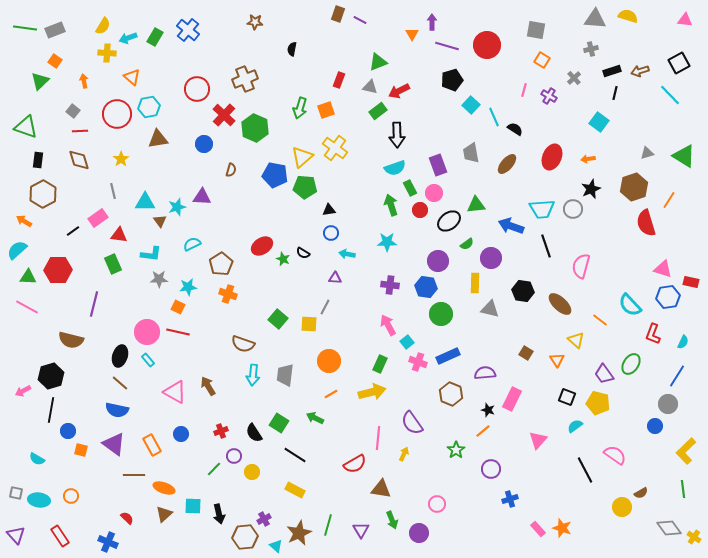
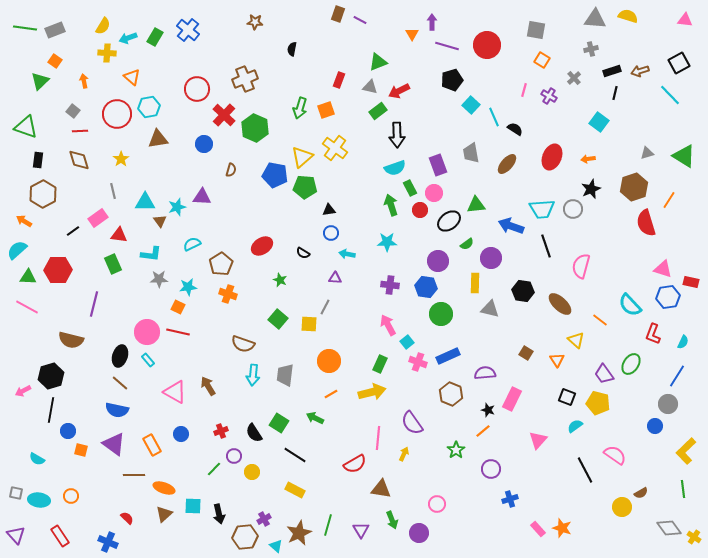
green star at (283, 259): moved 3 px left, 21 px down
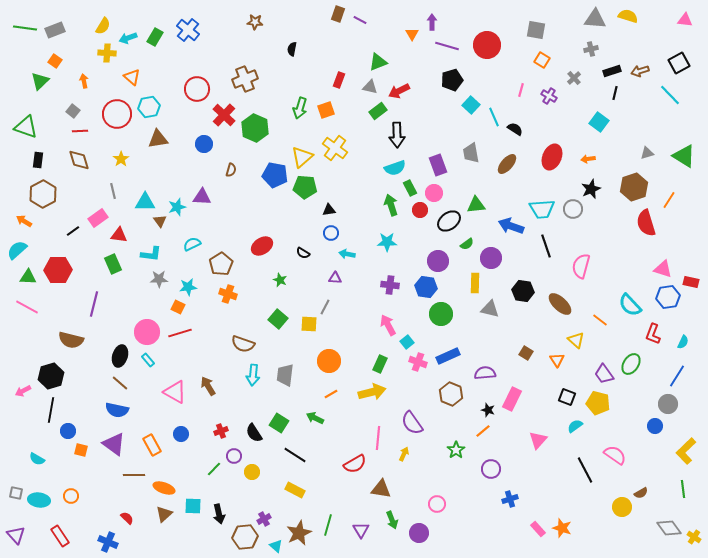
pink line at (524, 90): moved 3 px left
red line at (178, 332): moved 2 px right, 1 px down; rotated 30 degrees counterclockwise
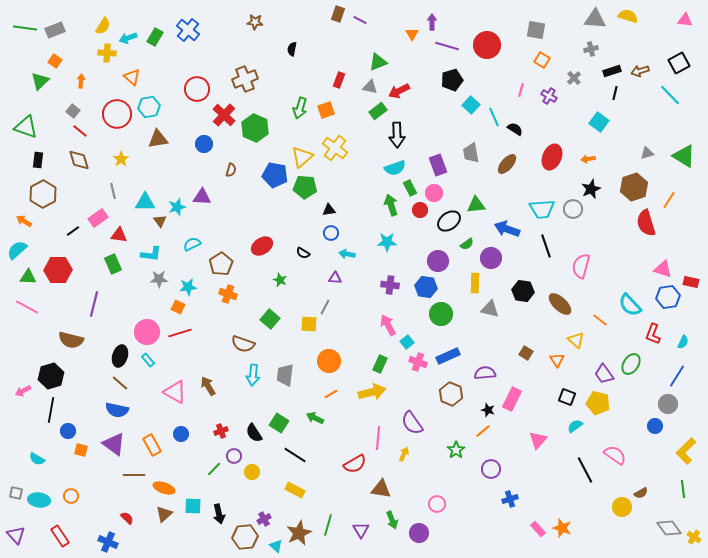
orange arrow at (84, 81): moved 3 px left; rotated 16 degrees clockwise
red line at (80, 131): rotated 42 degrees clockwise
blue arrow at (511, 226): moved 4 px left, 3 px down
green square at (278, 319): moved 8 px left
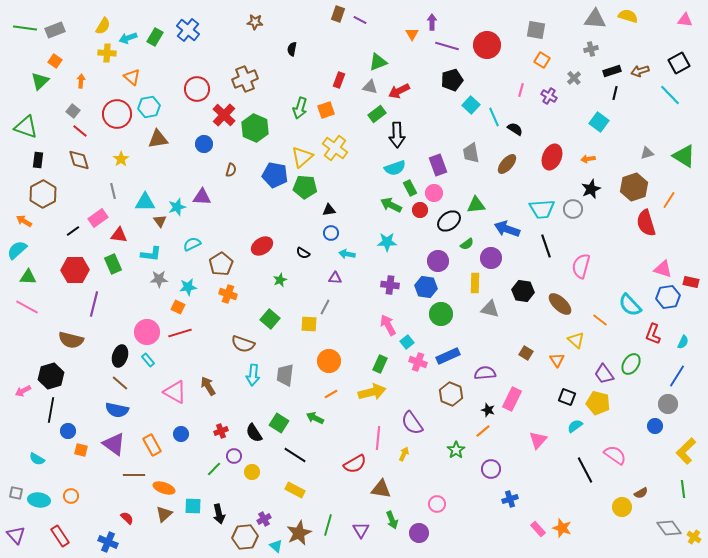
green rectangle at (378, 111): moved 1 px left, 3 px down
green arrow at (391, 205): rotated 45 degrees counterclockwise
red hexagon at (58, 270): moved 17 px right
green star at (280, 280): rotated 24 degrees clockwise
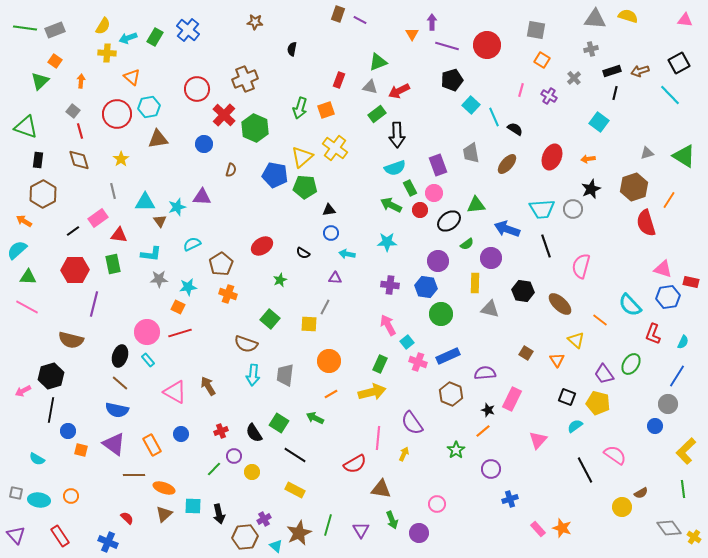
red line at (80, 131): rotated 35 degrees clockwise
green rectangle at (113, 264): rotated 12 degrees clockwise
brown semicircle at (243, 344): moved 3 px right
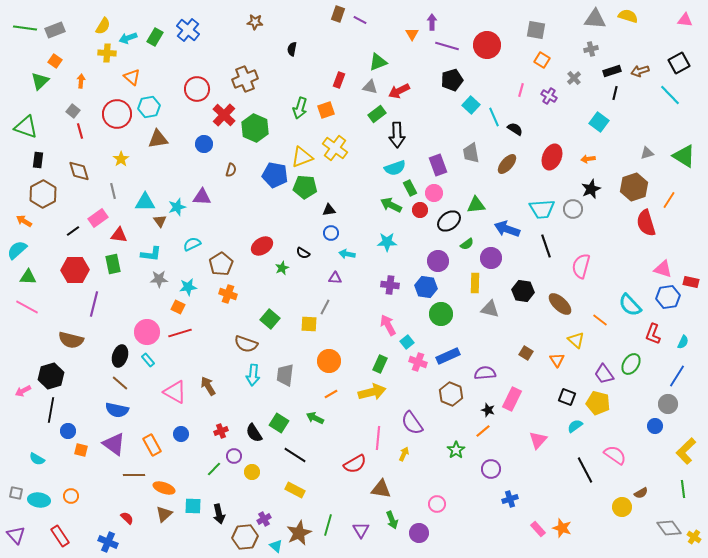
yellow triangle at (302, 157): rotated 20 degrees clockwise
brown diamond at (79, 160): moved 11 px down
green star at (280, 280): moved 2 px right, 12 px up
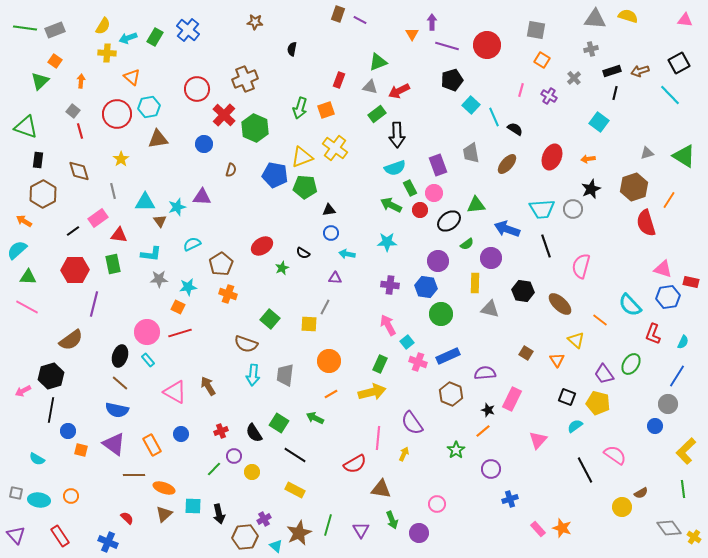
brown semicircle at (71, 340): rotated 50 degrees counterclockwise
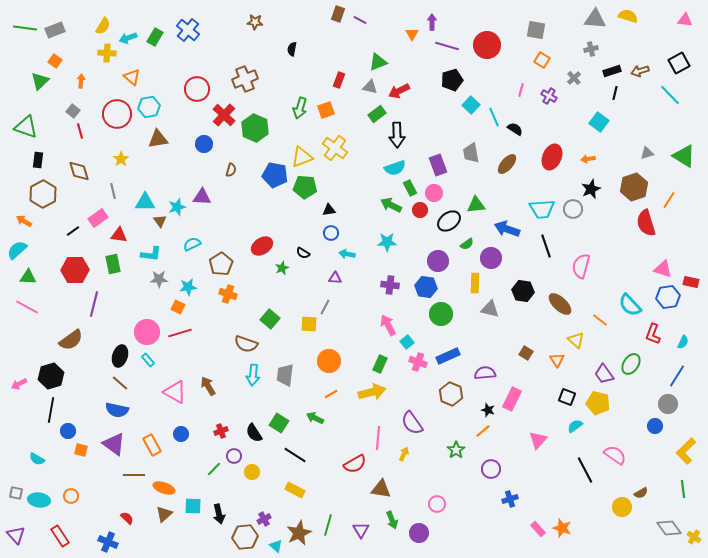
pink arrow at (23, 391): moved 4 px left, 7 px up
